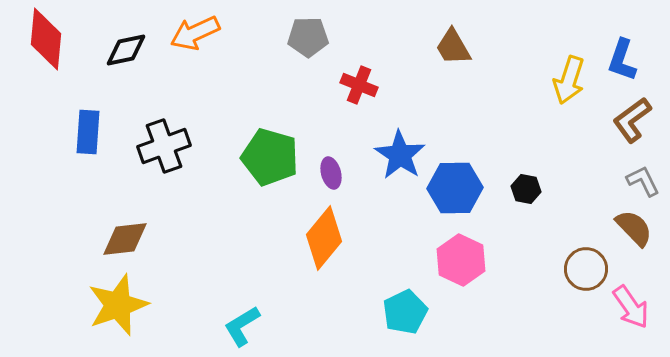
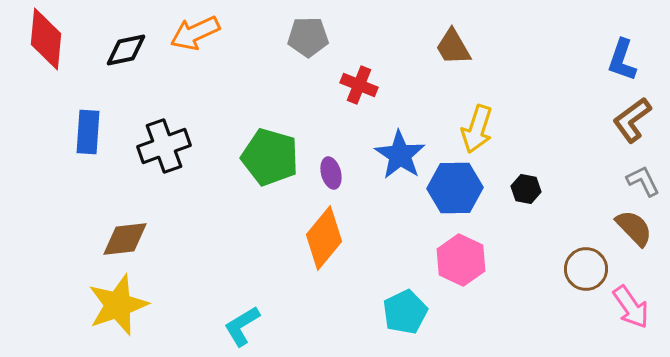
yellow arrow: moved 92 px left, 49 px down
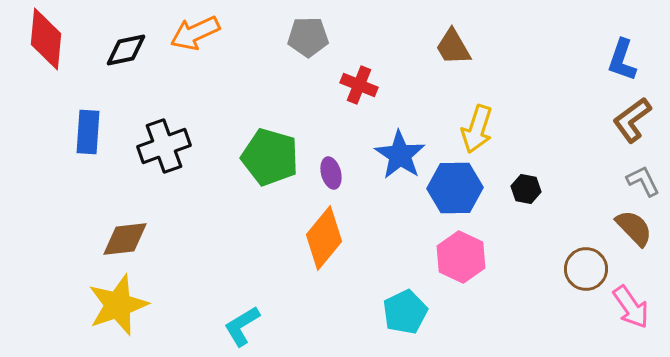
pink hexagon: moved 3 px up
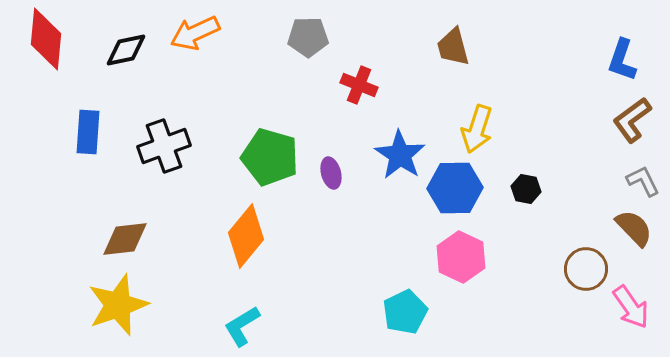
brown trapezoid: rotated 15 degrees clockwise
orange diamond: moved 78 px left, 2 px up
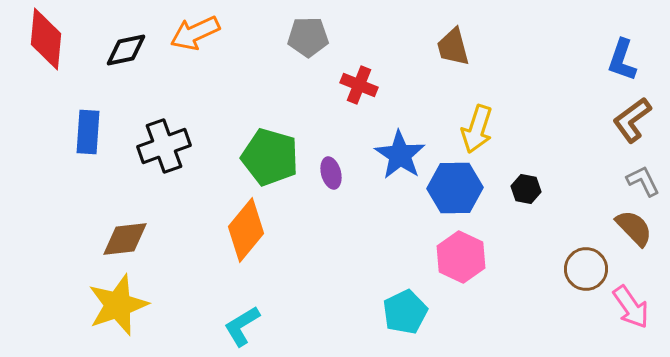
orange diamond: moved 6 px up
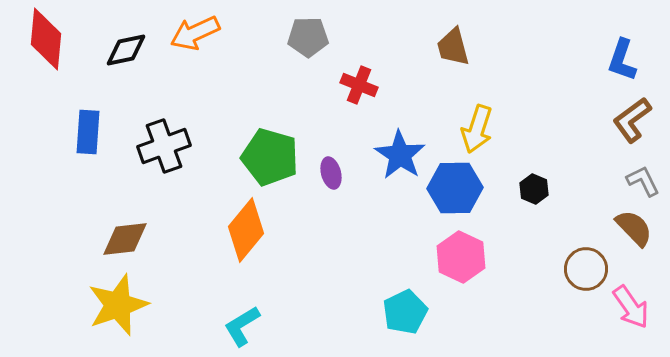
black hexagon: moved 8 px right; rotated 12 degrees clockwise
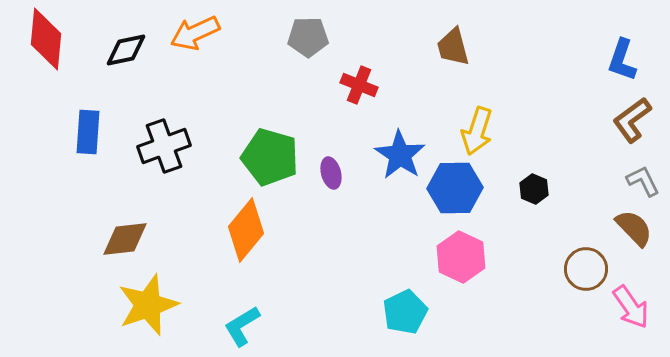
yellow arrow: moved 2 px down
yellow star: moved 30 px right
